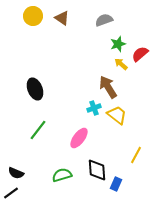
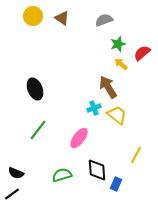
red semicircle: moved 2 px right, 1 px up
black line: moved 1 px right, 1 px down
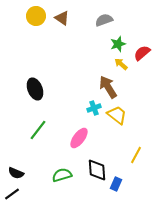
yellow circle: moved 3 px right
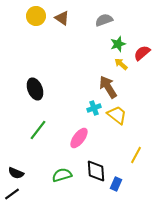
black diamond: moved 1 px left, 1 px down
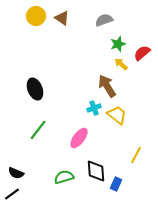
brown arrow: moved 1 px left, 1 px up
green semicircle: moved 2 px right, 2 px down
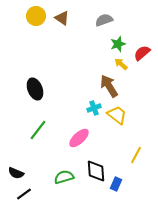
brown arrow: moved 2 px right
pink ellipse: rotated 10 degrees clockwise
black line: moved 12 px right
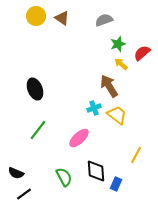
green semicircle: rotated 78 degrees clockwise
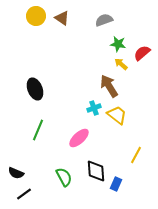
green star: rotated 28 degrees clockwise
green line: rotated 15 degrees counterclockwise
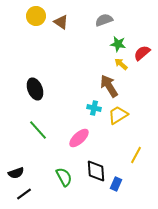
brown triangle: moved 1 px left, 4 px down
cyan cross: rotated 32 degrees clockwise
yellow trapezoid: moved 1 px right; rotated 70 degrees counterclockwise
green line: rotated 65 degrees counterclockwise
black semicircle: rotated 42 degrees counterclockwise
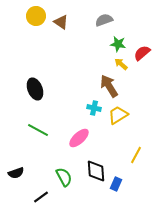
green line: rotated 20 degrees counterclockwise
black line: moved 17 px right, 3 px down
